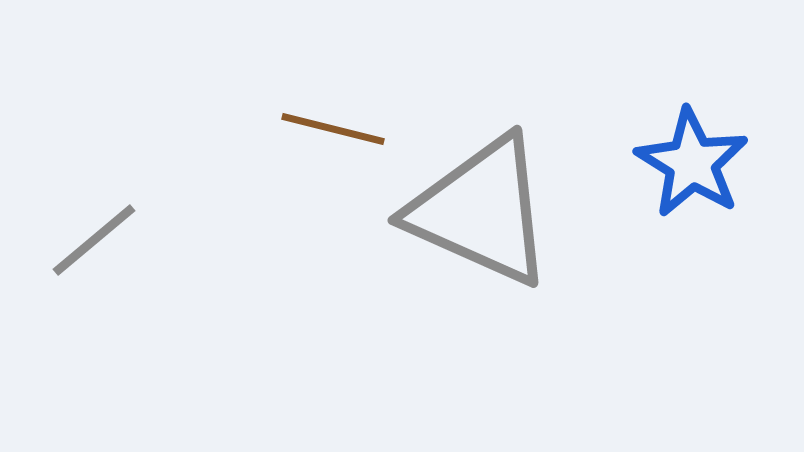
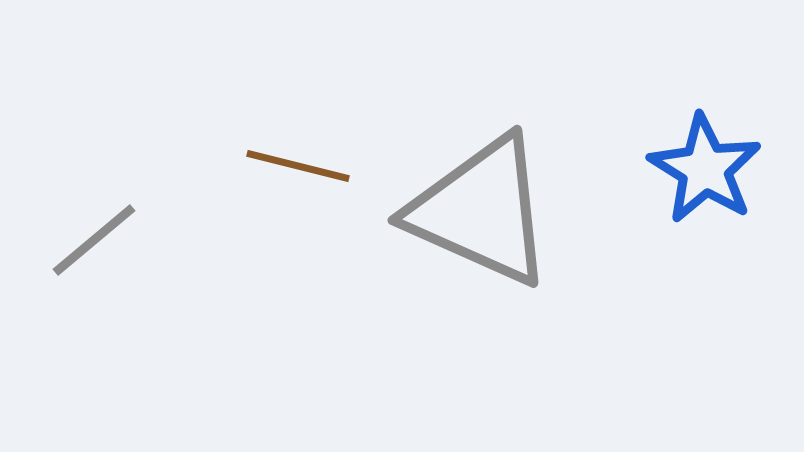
brown line: moved 35 px left, 37 px down
blue star: moved 13 px right, 6 px down
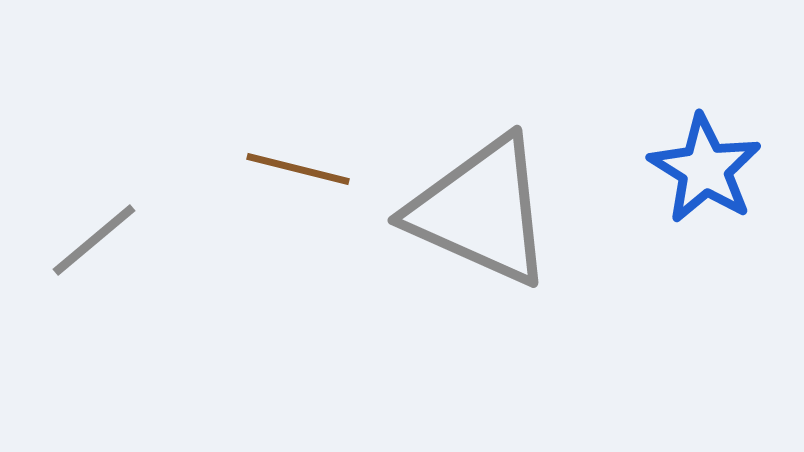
brown line: moved 3 px down
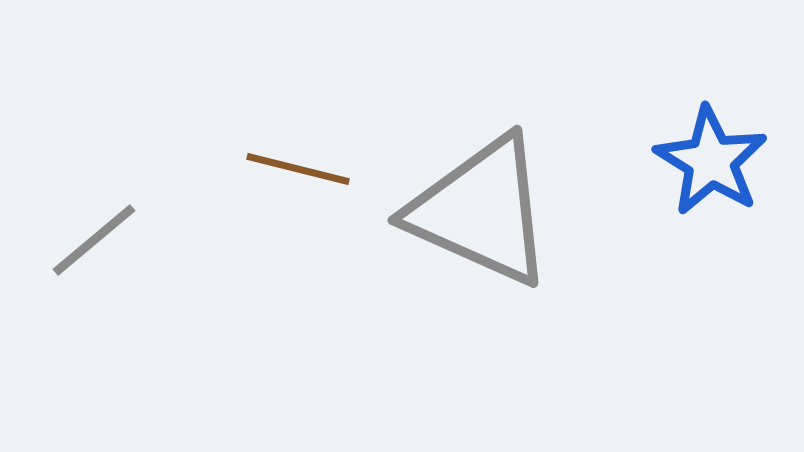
blue star: moved 6 px right, 8 px up
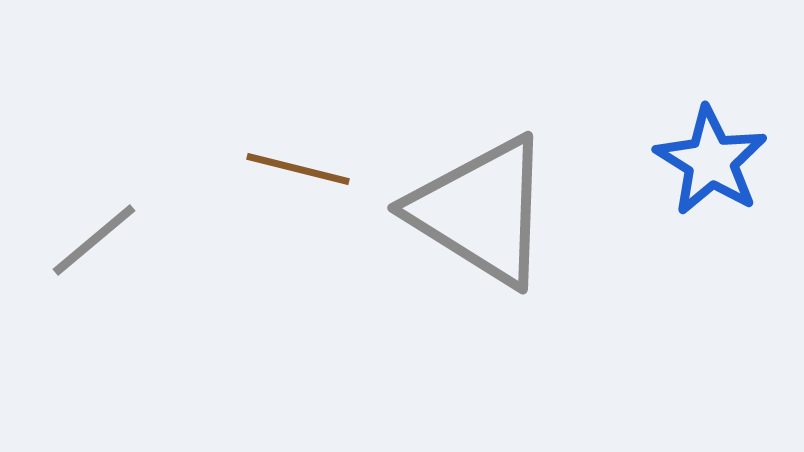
gray triangle: rotated 8 degrees clockwise
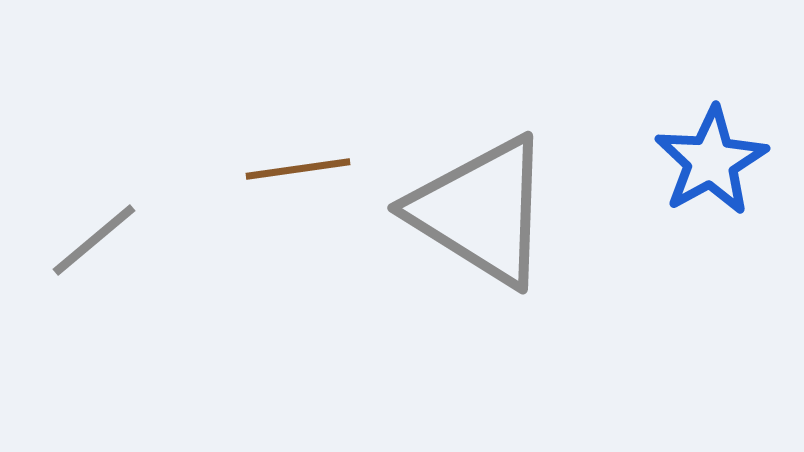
blue star: rotated 11 degrees clockwise
brown line: rotated 22 degrees counterclockwise
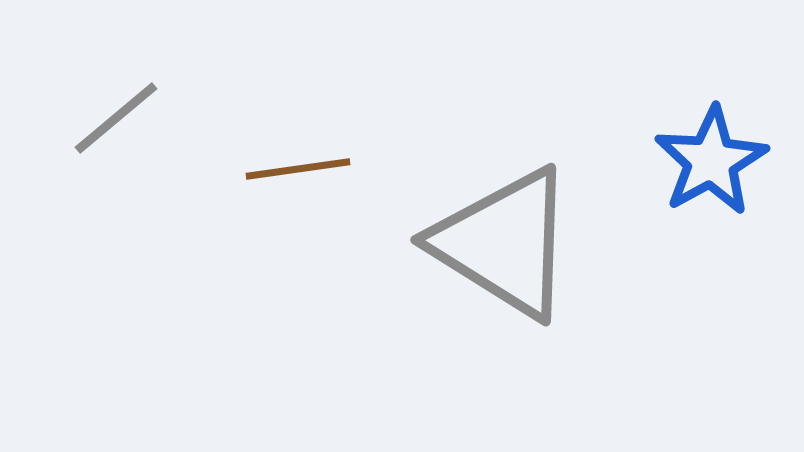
gray triangle: moved 23 px right, 32 px down
gray line: moved 22 px right, 122 px up
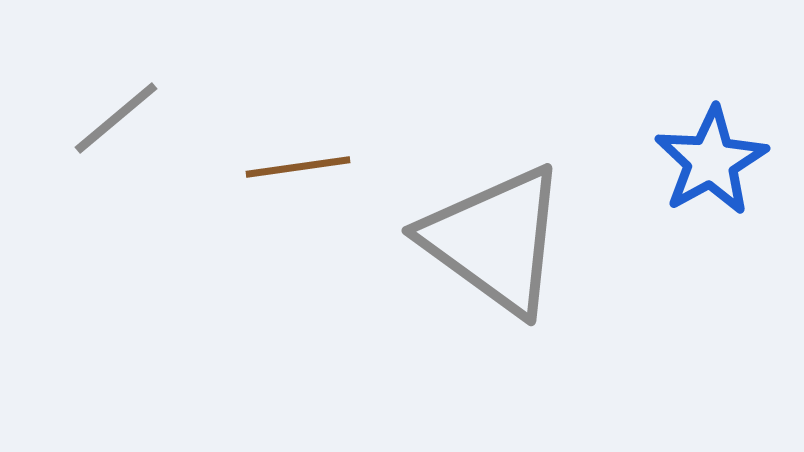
brown line: moved 2 px up
gray triangle: moved 9 px left, 3 px up; rotated 4 degrees clockwise
